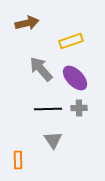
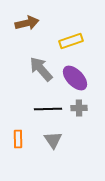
orange rectangle: moved 21 px up
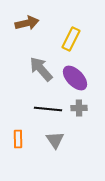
yellow rectangle: moved 2 px up; rotated 45 degrees counterclockwise
black line: rotated 8 degrees clockwise
gray triangle: moved 2 px right
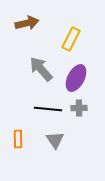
purple ellipse: moved 1 px right; rotated 72 degrees clockwise
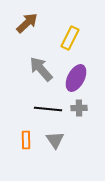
brown arrow: rotated 30 degrees counterclockwise
yellow rectangle: moved 1 px left, 1 px up
orange rectangle: moved 8 px right, 1 px down
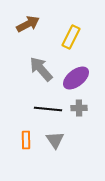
brown arrow: moved 1 px right, 1 px down; rotated 15 degrees clockwise
yellow rectangle: moved 1 px right, 1 px up
purple ellipse: rotated 24 degrees clockwise
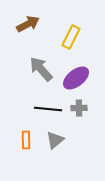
gray triangle: rotated 24 degrees clockwise
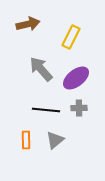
brown arrow: rotated 15 degrees clockwise
black line: moved 2 px left, 1 px down
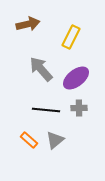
orange rectangle: moved 3 px right; rotated 48 degrees counterclockwise
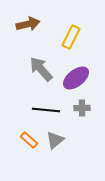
gray cross: moved 3 px right
